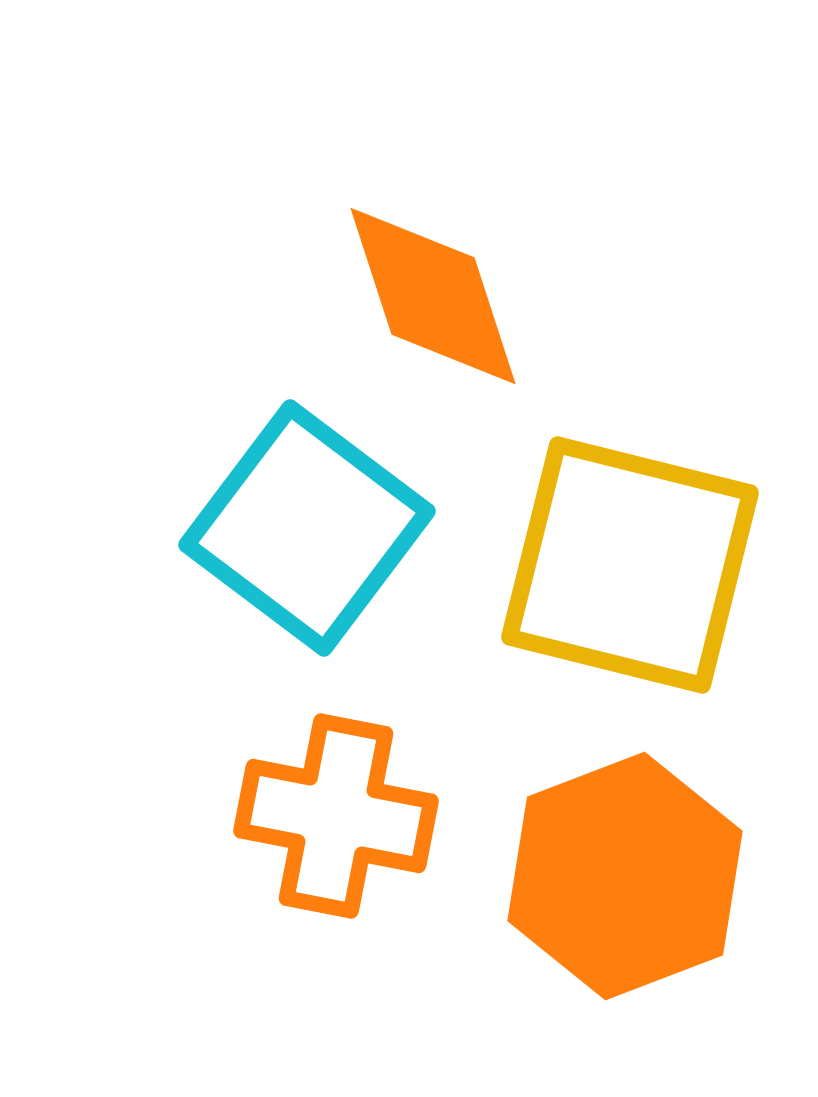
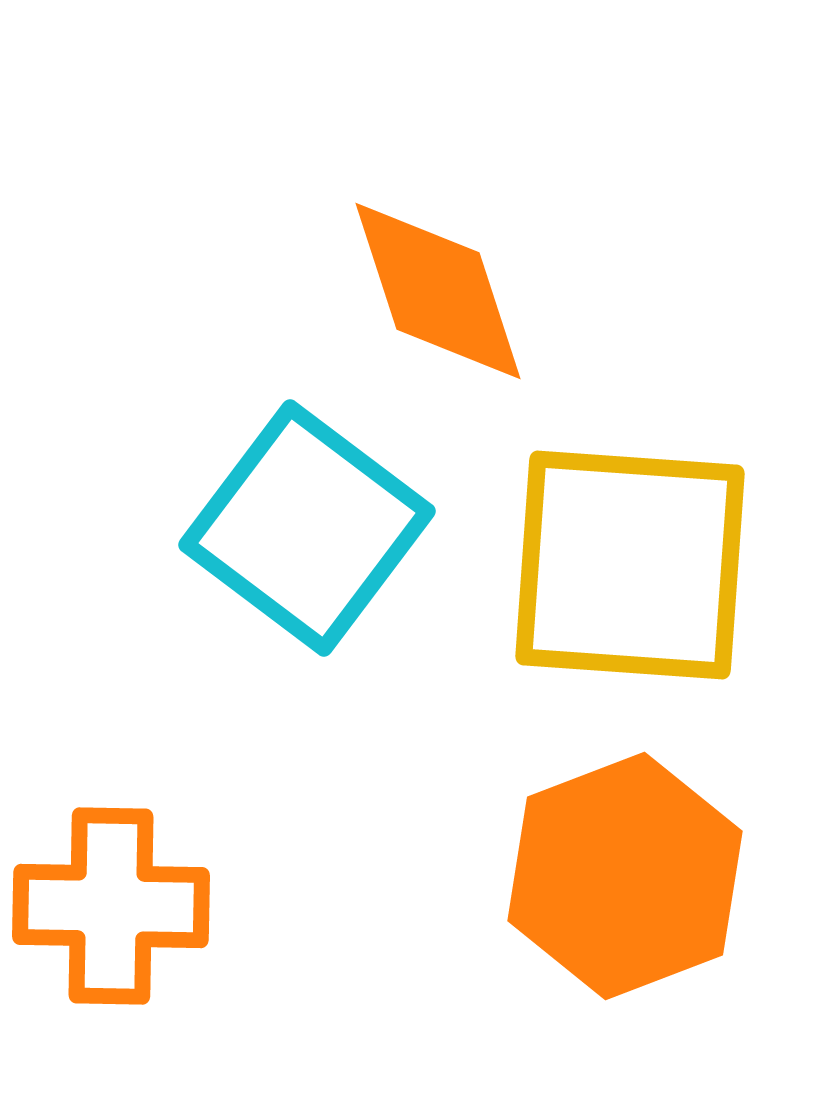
orange diamond: moved 5 px right, 5 px up
yellow square: rotated 10 degrees counterclockwise
orange cross: moved 225 px left, 90 px down; rotated 10 degrees counterclockwise
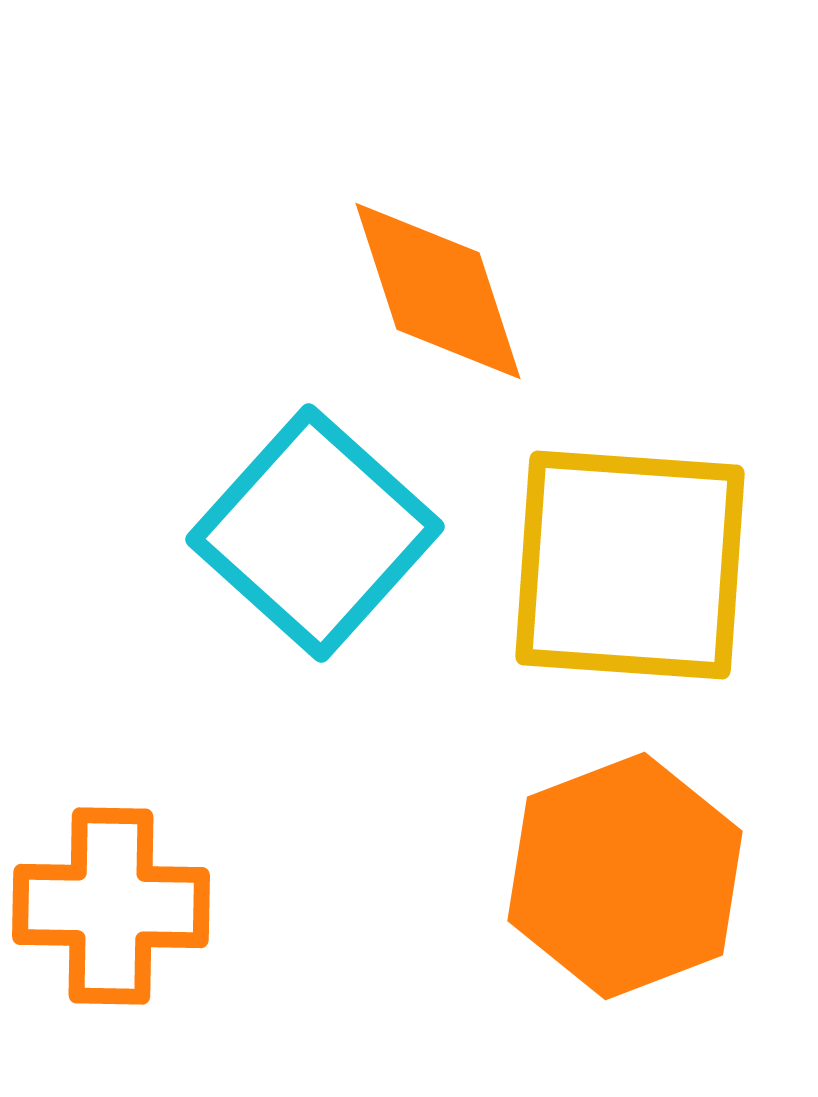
cyan square: moved 8 px right, 5 px down; rotated 5 degrees clockwise
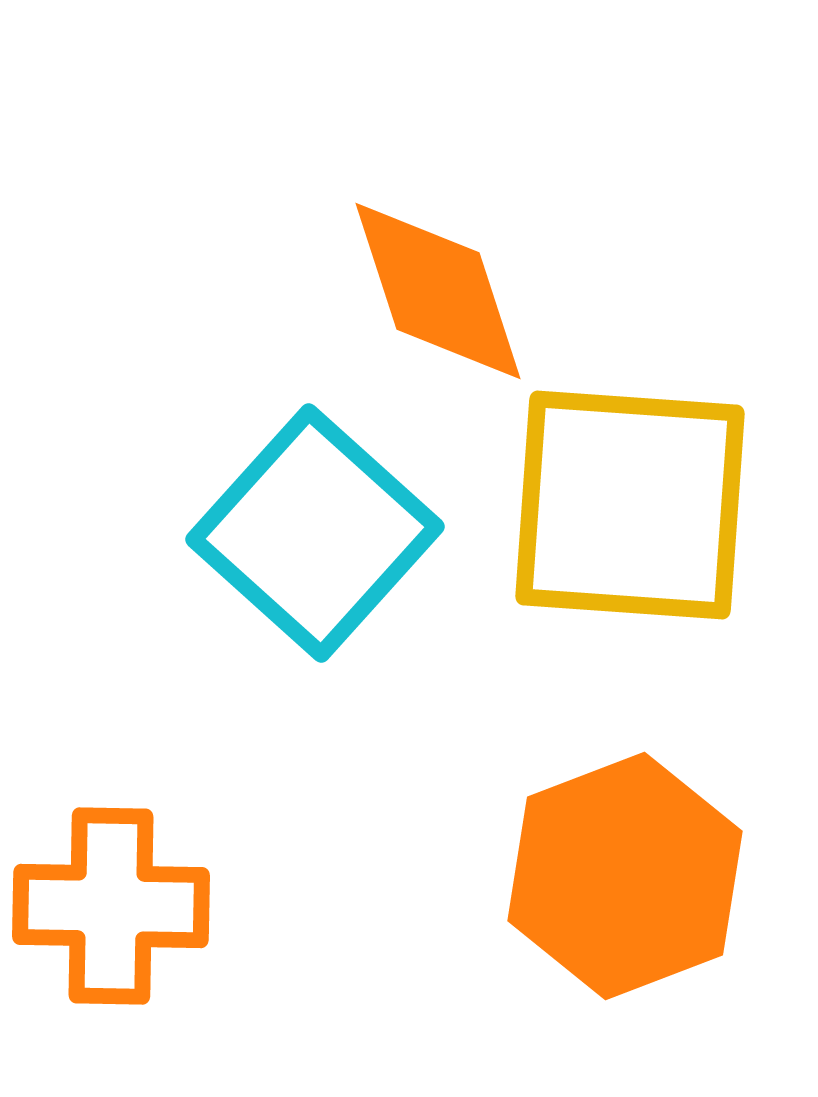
yellow square: moved 60 px up
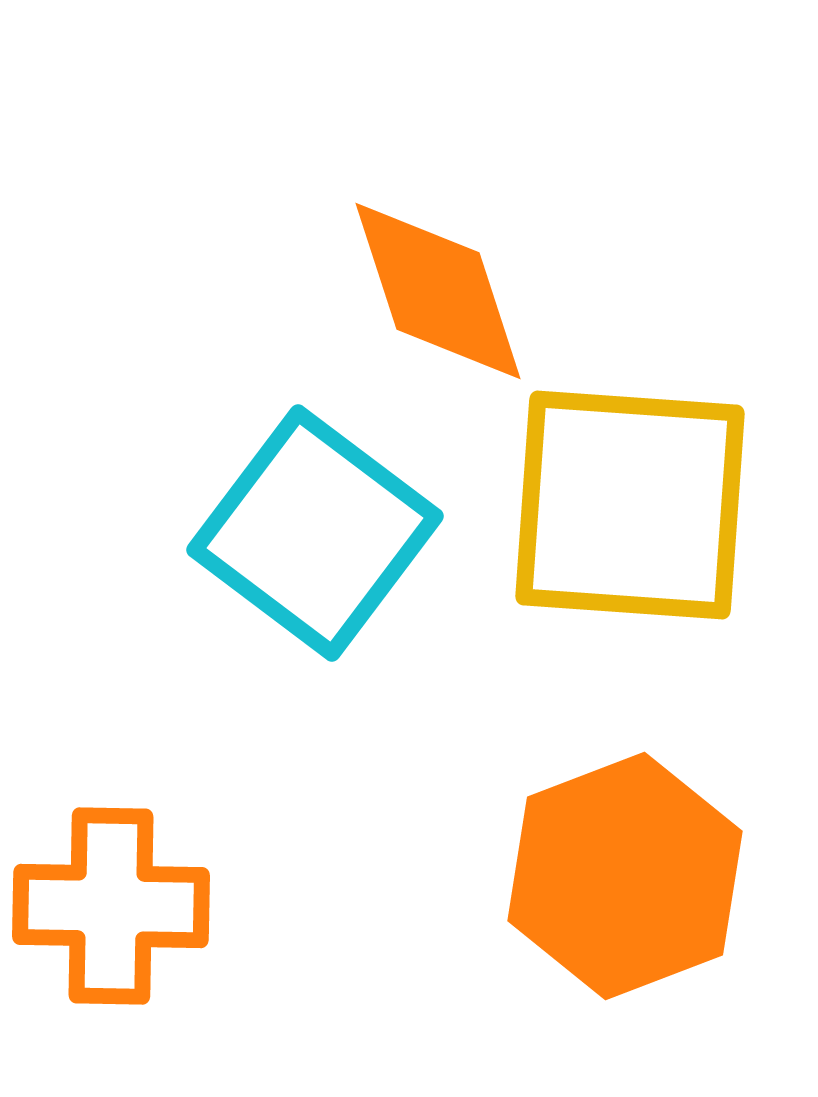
cyan square: rotated 5 degrees counterclockwise
